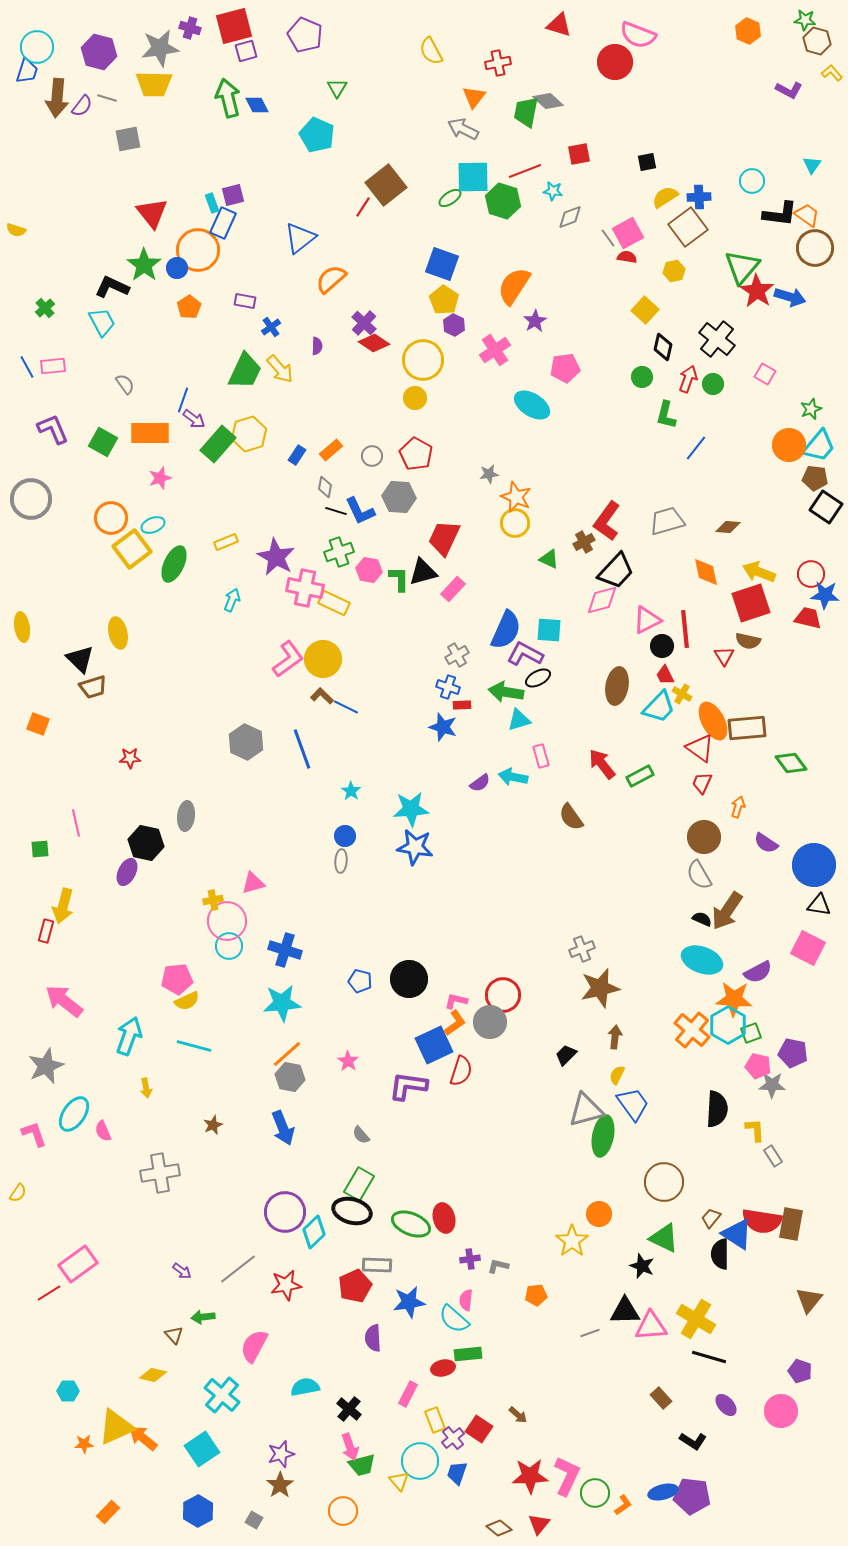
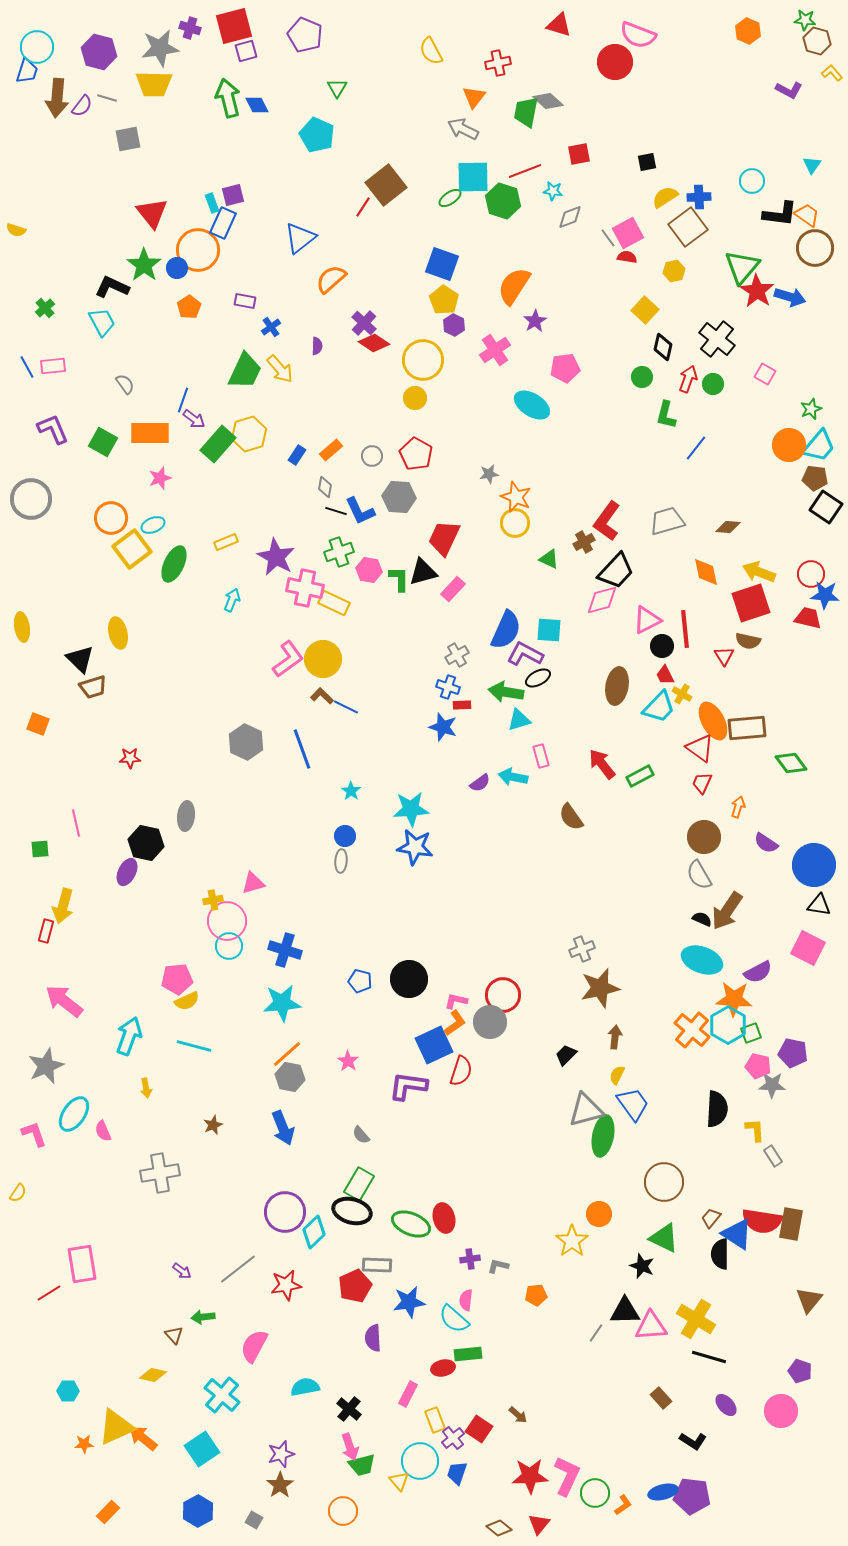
pink rectangle at (78, 1264): moved 4 px right; rotated 63 degrees counterclockwise
gray line at (590, 1333): moved 6 px right; rotated 36 degrees counterclockwise
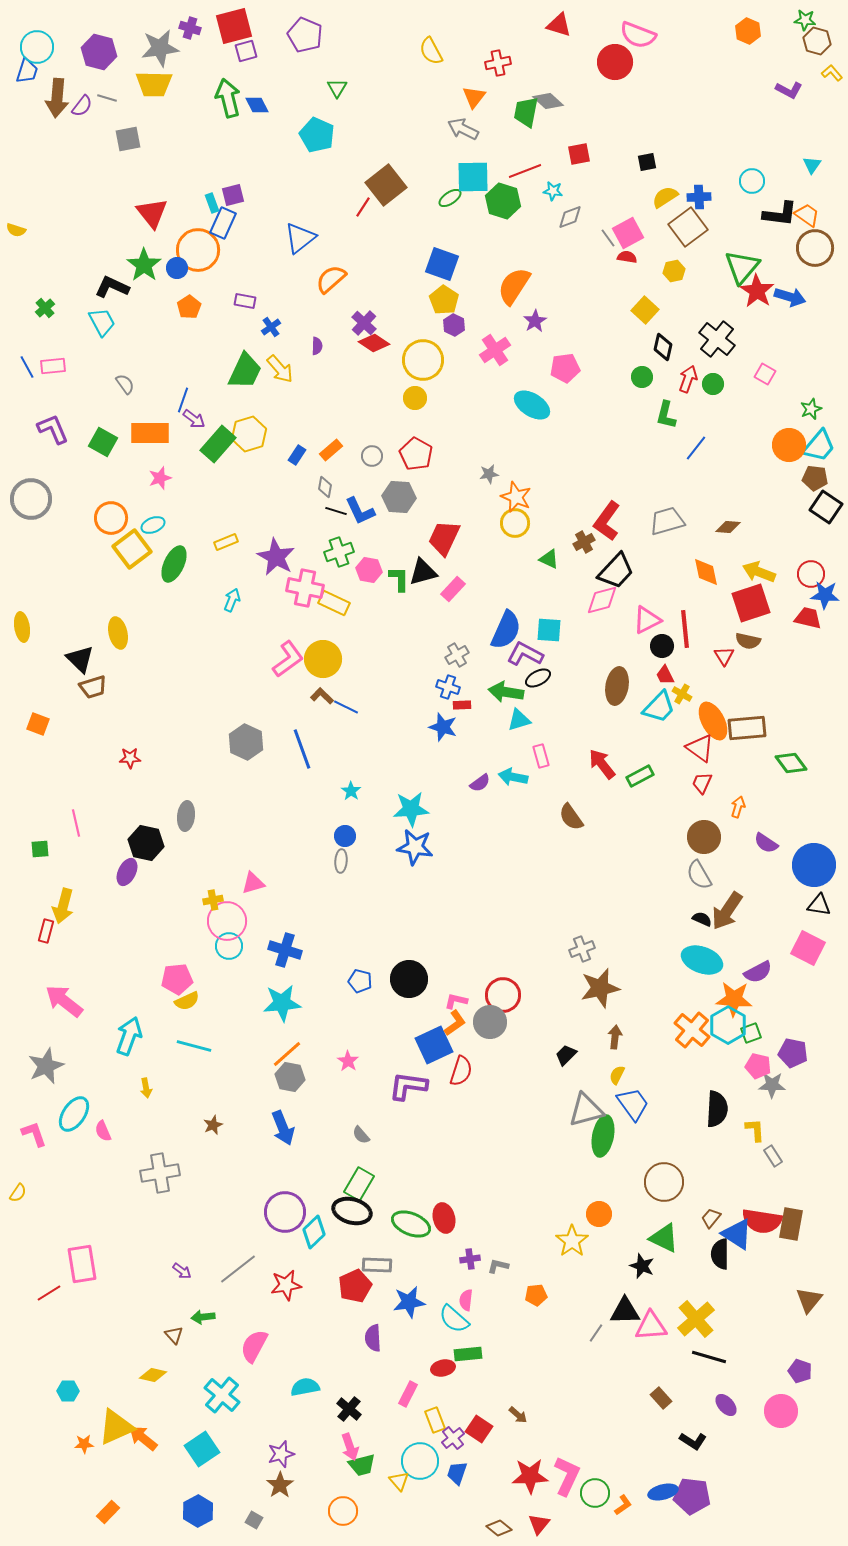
yellow cross at (696, 1319): rotated 18 degrees clockwise
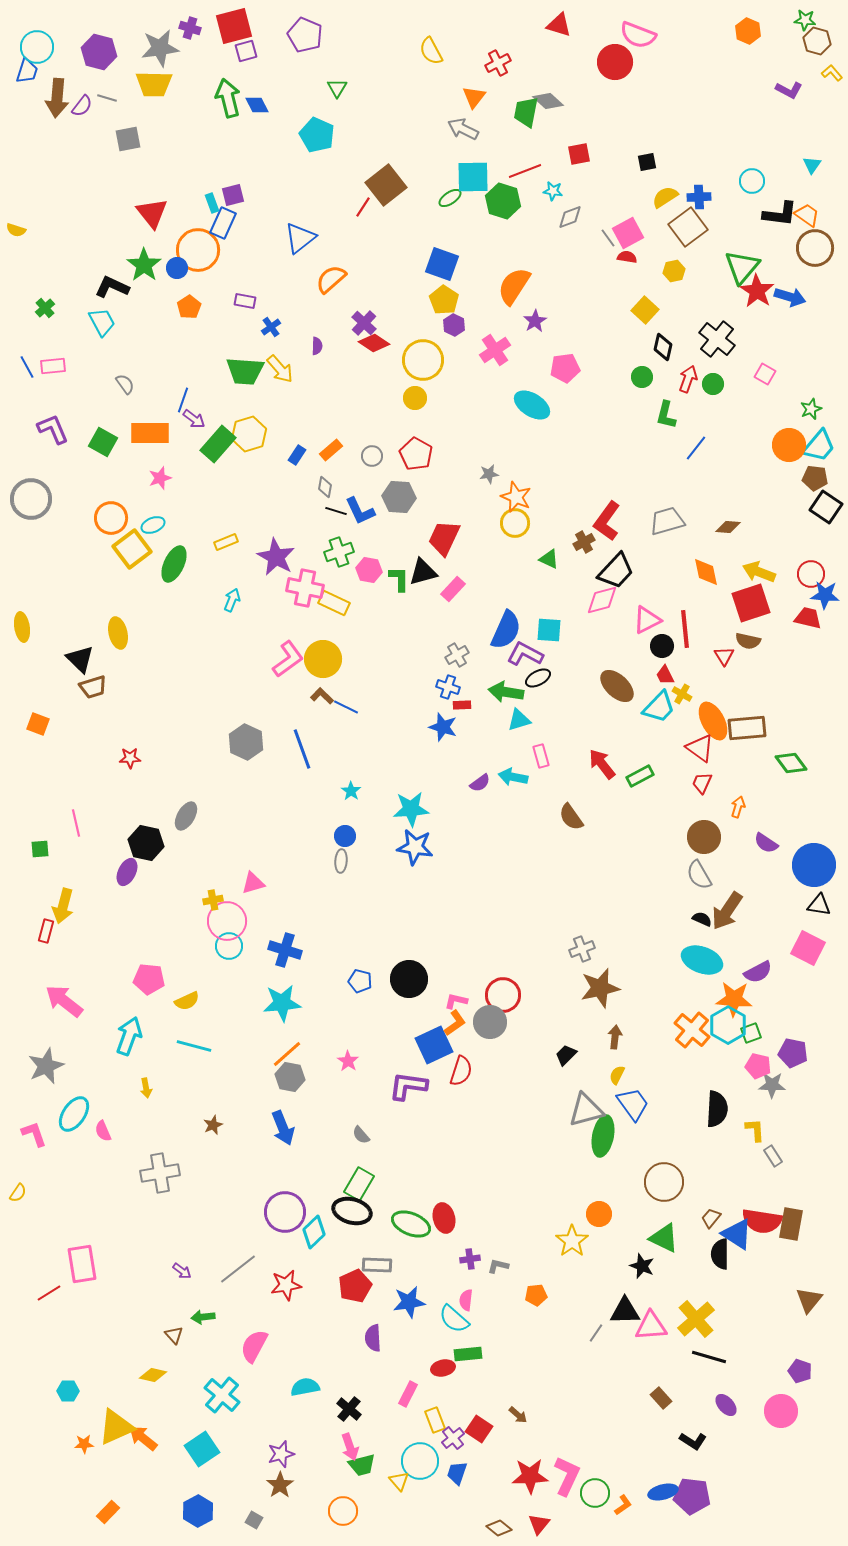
red cross at (498, 63): rotated 15 degrees counterclockwise
green trapezoid at (245, 371): rotated 69 degrees clockwise
brown ellipse at (617, 686): rotated 57 degrees counterclockwise
gray ellipse at (186, 816): rotated 24 degrees clockwise
pink pentagon at (177, 979): moved 28 px left; rotated 12 degrees clockwise
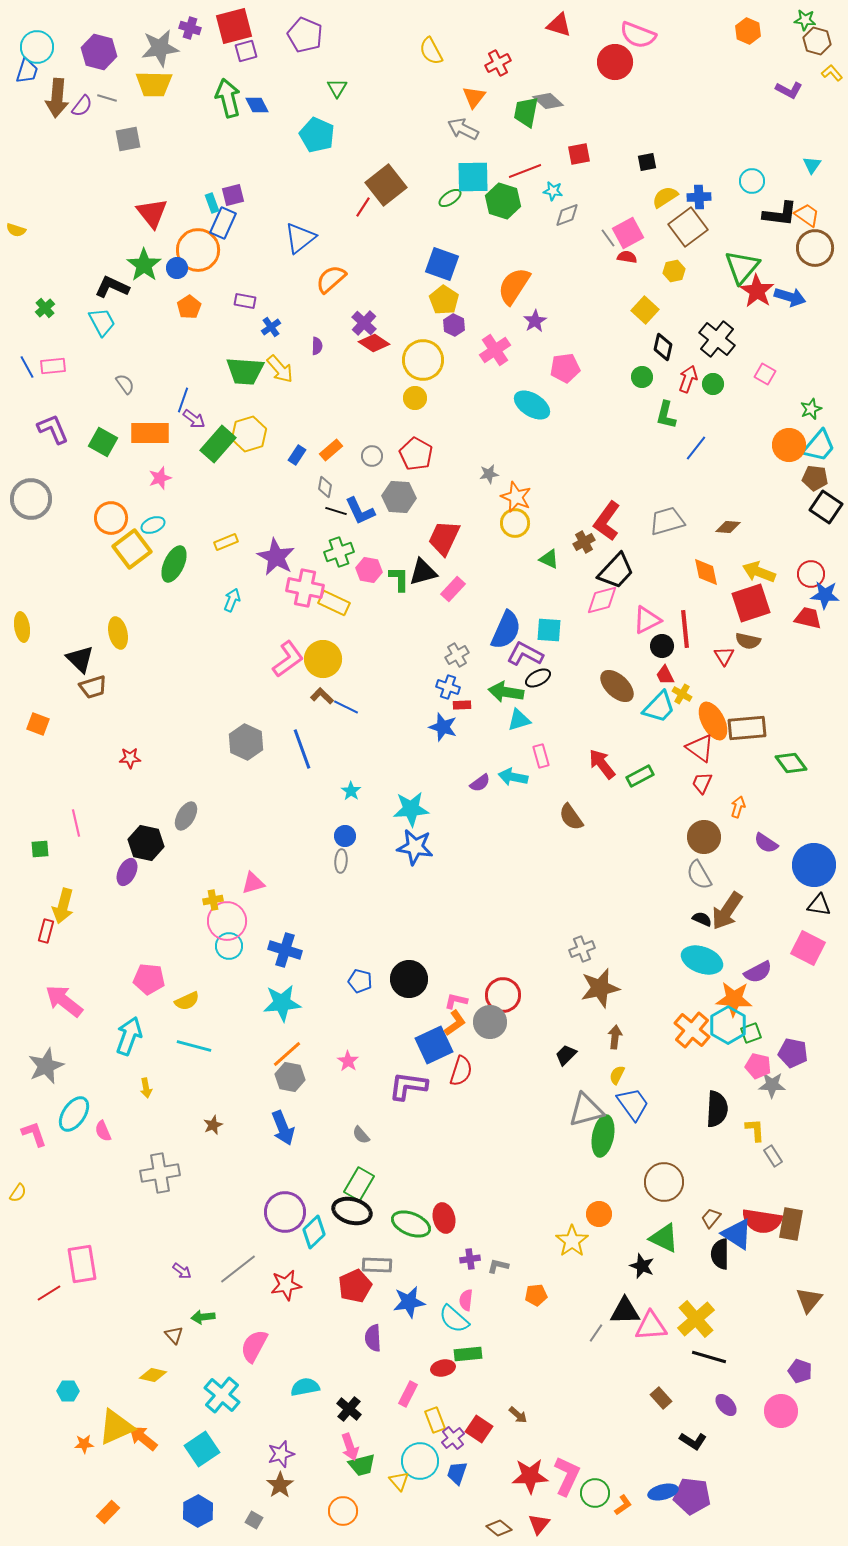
gray diamond at (570, 217): moved 3 px left, 2 px up
